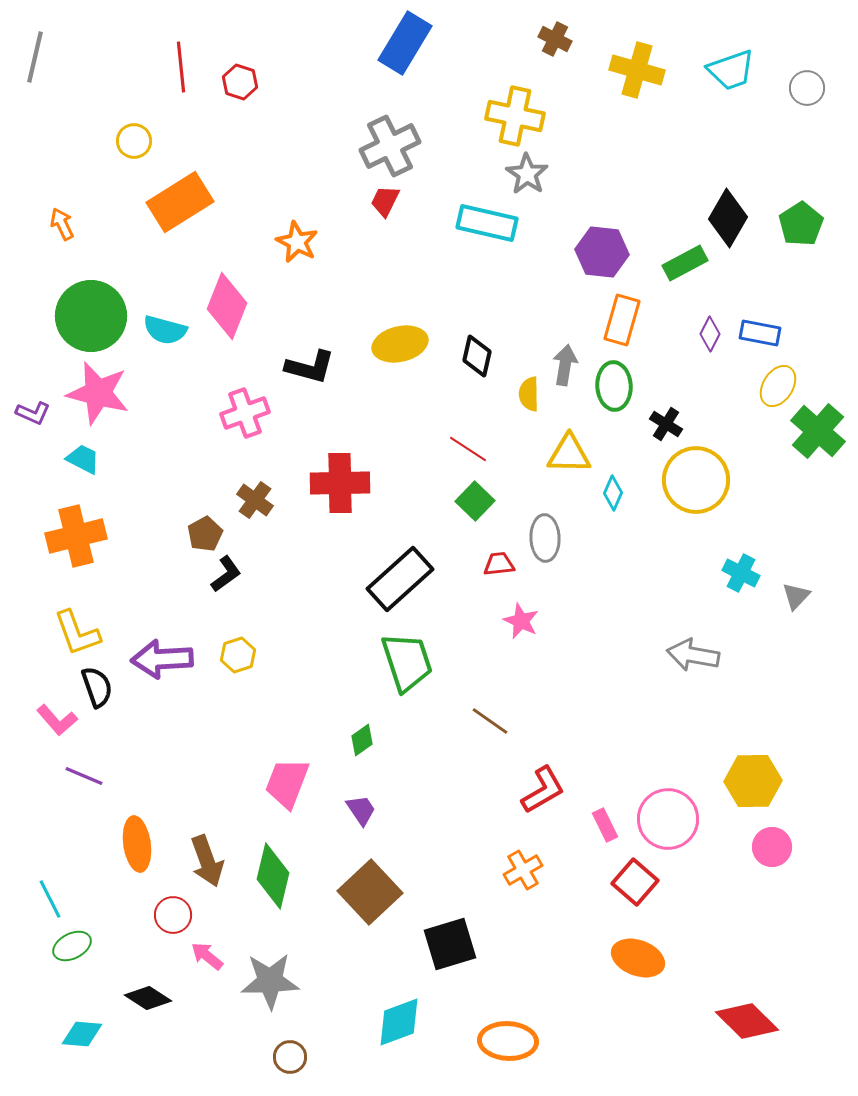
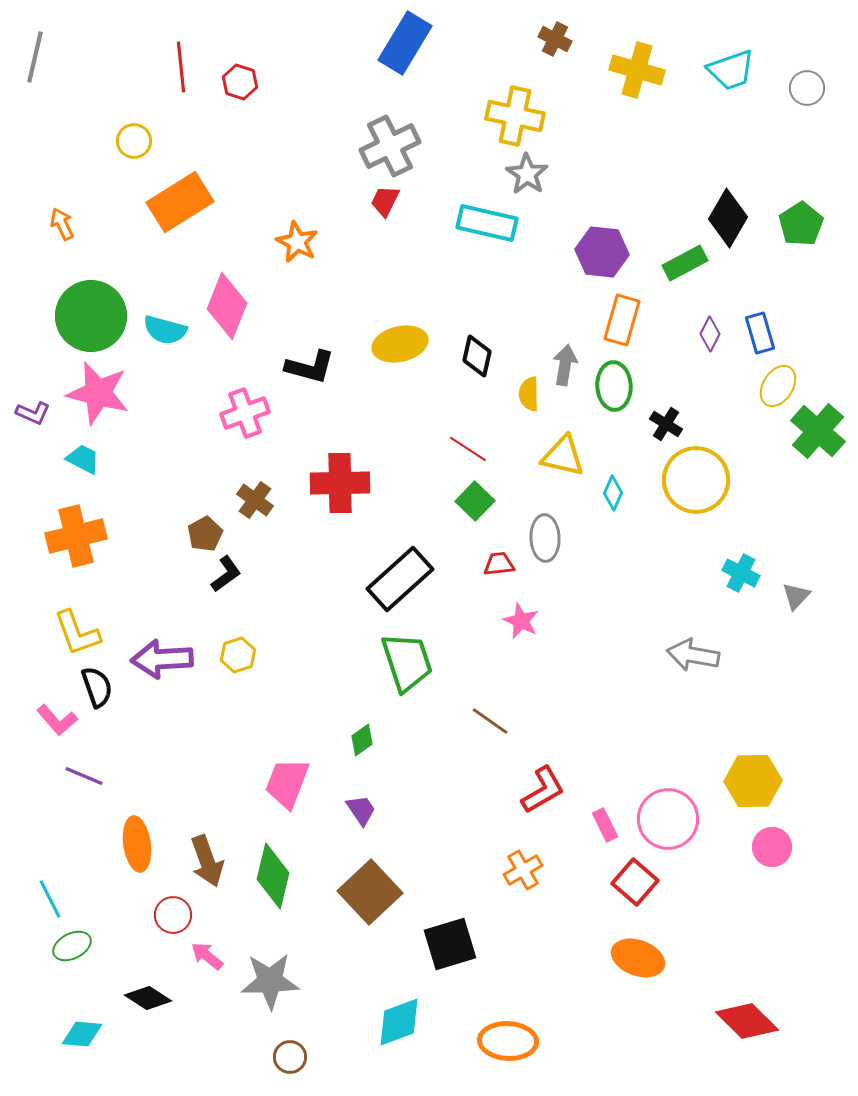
blue rectangle at (760, 333): rotated 63 degrees clockwise
yellow triangle at (569, 454): moved 6 px left, 2 px down; rotated 12 degrees clockwise
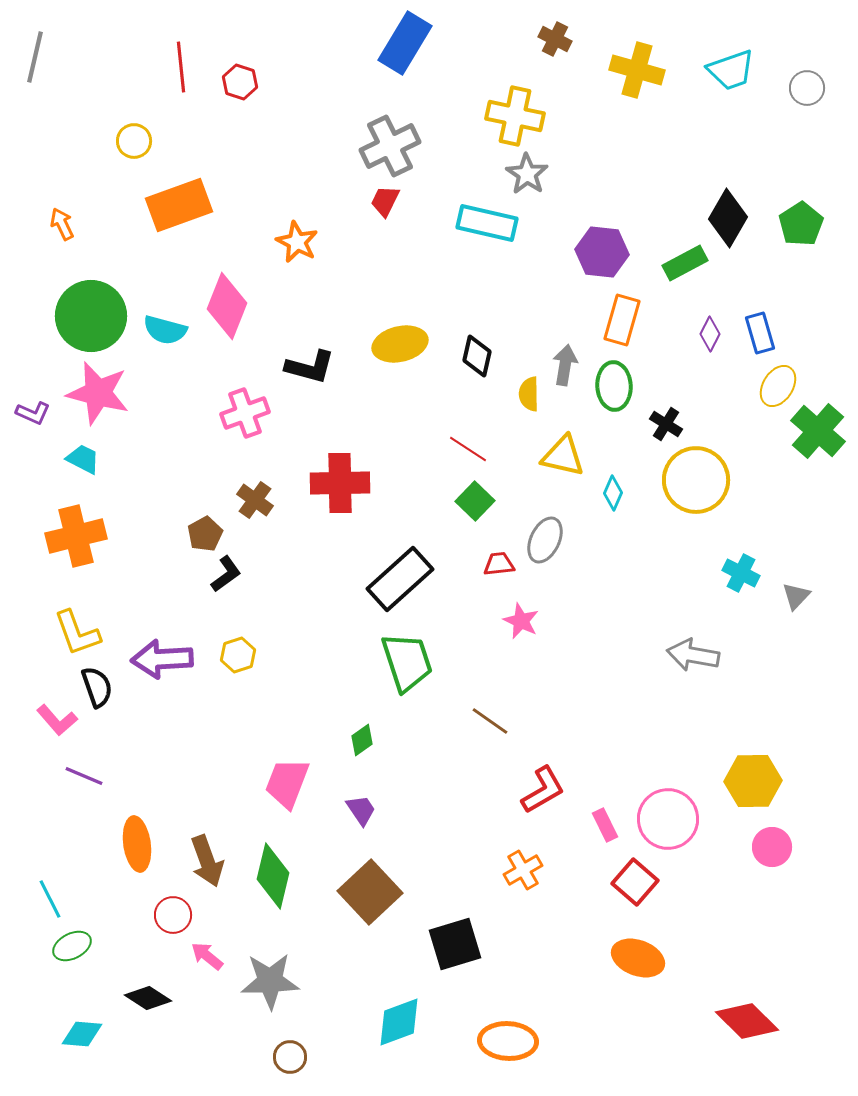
orange rectangle at (180, 202): moved 1 px left, 3 px down; rotated 12 degrees clockwise
gray ellipse at (545, 538): moved 2 px down; rotated 27 degrees clockwise
black square at (450, 944): moved 5 px right
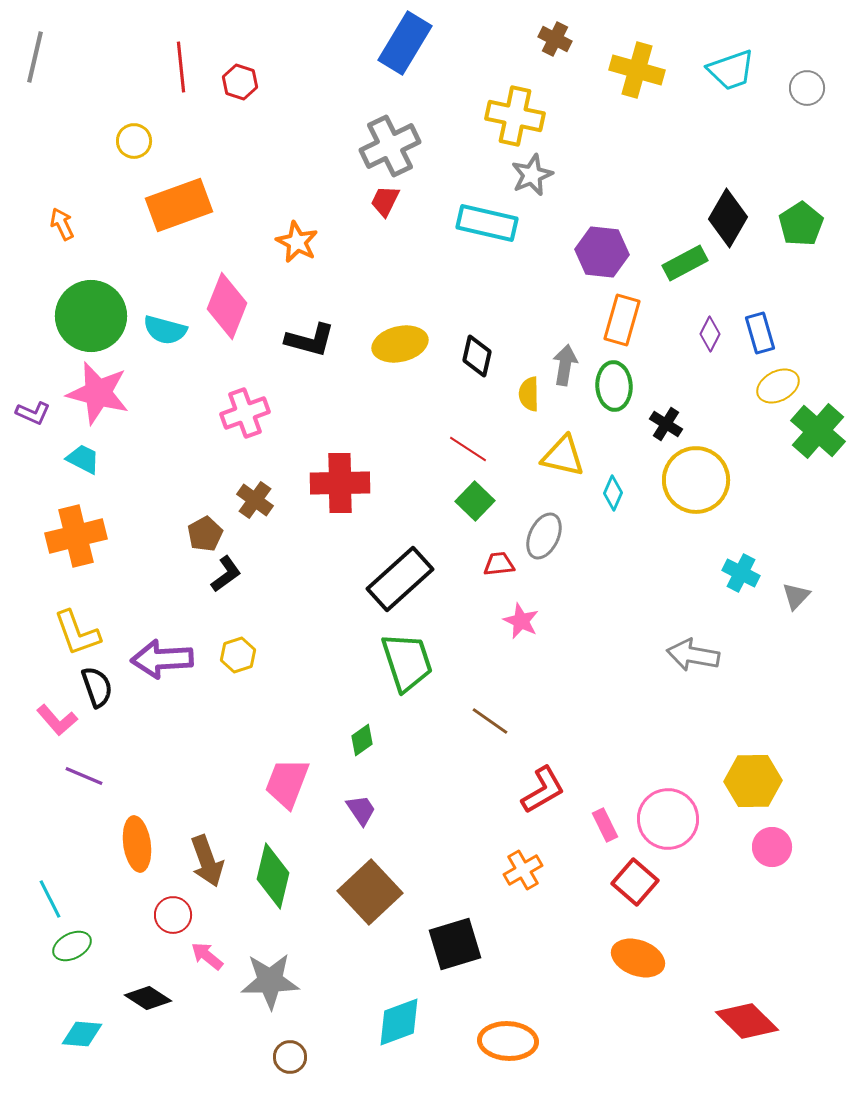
gray star at (527, 174): moved 5 px right, 1 px down; rotated 15 degrees clockwise
black L-shape at (310, 367): moved 27 px up
yellow ellipse at (778, 386): rotated 30 degrees clockwise
gray ellipse at (545, 540): moved 1 px left, 4 px up
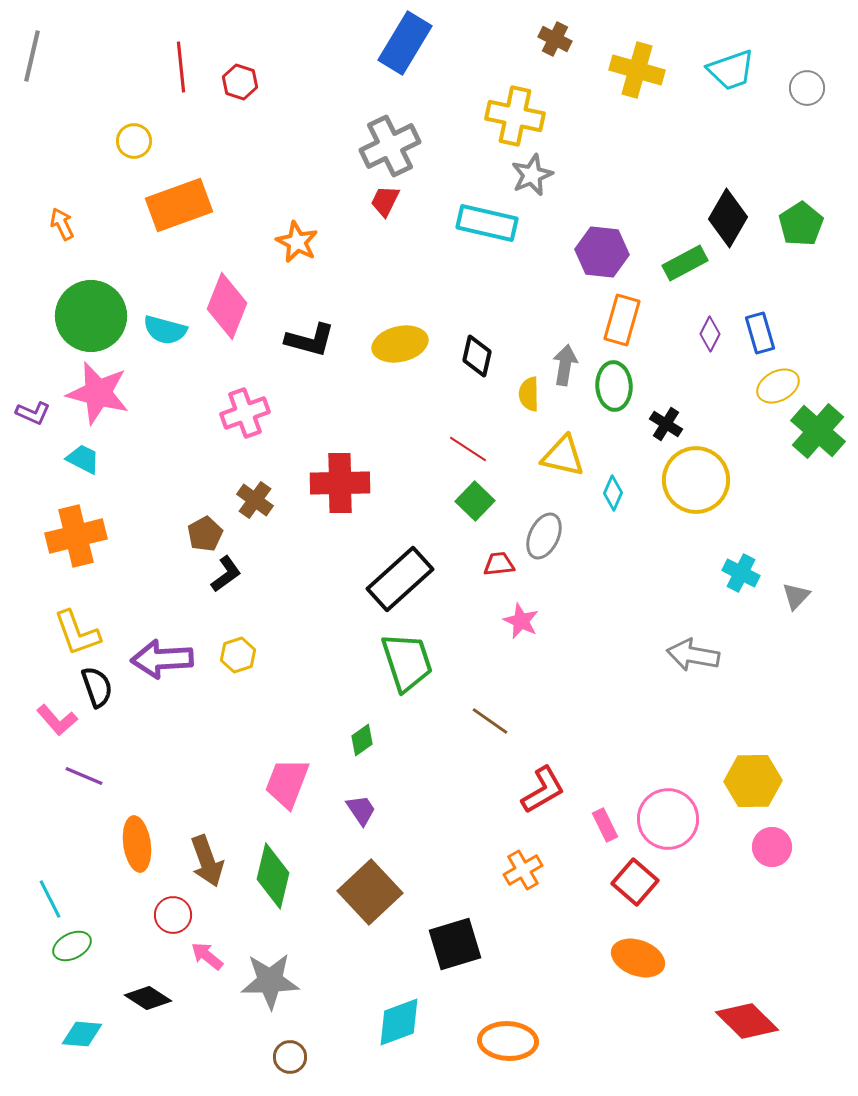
gray line at (35, 57): moved 3 px left, 1 px up
